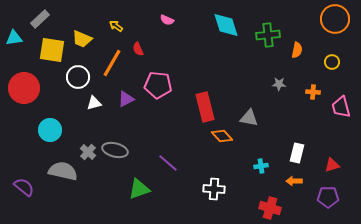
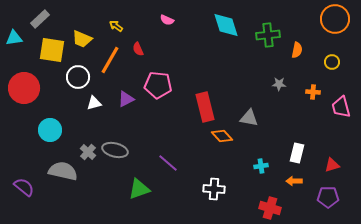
orange line: moved 2 px left, 3 px up
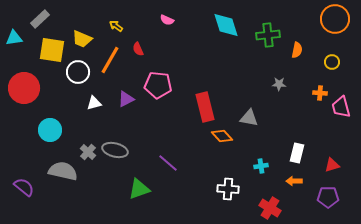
white circle: moved 5 px up
orange cross: moved 7 px right, 1 px down
white cross: moved 14 px right
red cross: rotated 15 degrees clockwise
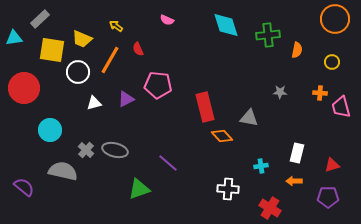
gray star: moved 1 px right, 8 px down
gray cross: moved 2 px left, 2 px up
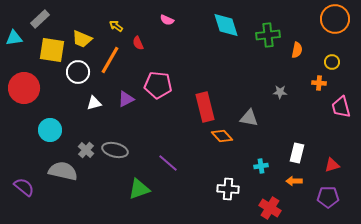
red semicircle: moved 6 px up
orange cross: moved 1 px left, 10 px up
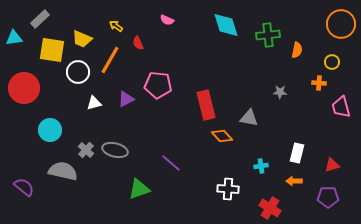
orange circle: moved 6 px right, 5 px down
red rectangle: moved 1 px right, 2 px up
purple line: moved 3 px right
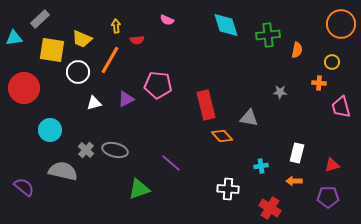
yellow arrow: rotated 48 degrees clockwise
red semicircle: moved 1 px left, 3 px up; rotated 72 degrees counterclockwise
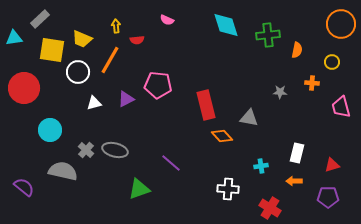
orange cross: moved 7 px left
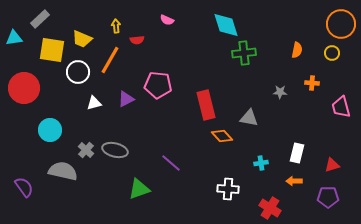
green cross: moved 24 px left, 18 px down
yellow circle: moved 9 px up
cyan cross: moved 3 px up
purple semicircle: rotated 15 degrees clockwise
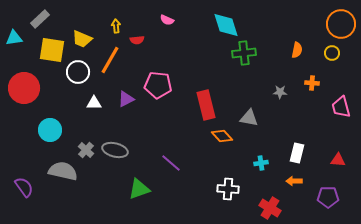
white triangle: rotated 14 degrees clockwise
red triangle: moved 6 px right, 5 px up; rotated 21 degrees clockwise
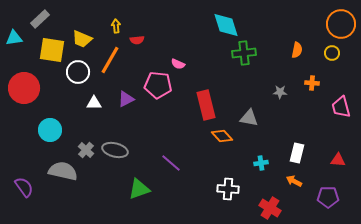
pink semicircle: moved 11 px right, 44 px down
orange arrow: rotated 28 degrees clockwise
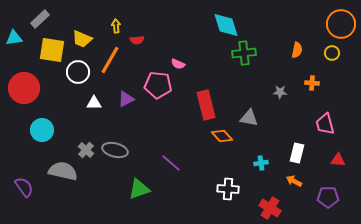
pink trapezoid: moved 16 px left, 17 px down
cyan circle: moved 8 px left
